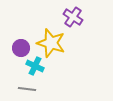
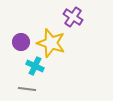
purple circle: moved 6 px up
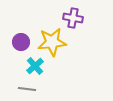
purple cross: moved 1 px down; rotated 24 degrees counterclockwise
yellow star: moved 1 px right, 1 px up; rotated 24 degrees counterclockwise
cyan cross: rotated 24 degrees clockwise
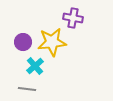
purple circle: moved 2 px right
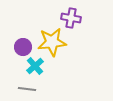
purple cross: moved 2 px left
purple circle: moved 5 px down
